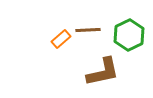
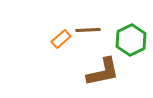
green hexagon: moved 2 px right, 5 px down
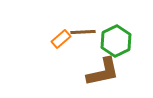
brown line: moved 5 px left, 2 px down
green hexagon: moved 15 px left, 1 px down
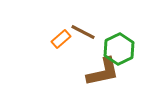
brown line: rotated 30 degrees clockwise
green hexagon: moved 3 px right, 8 px down
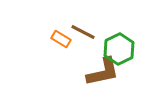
orange rectangle: rotated 72 degrees clockwise
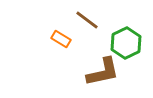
brown line: moved 4 px right, 12 px up; rotated 10 degrees clockwise
green hexagon: moved 7 px right, 6 px up
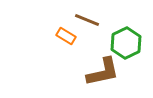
brown line: rotated 15 degrees counterclockwise
orange rectangle: moved 5 px right, 3 px up
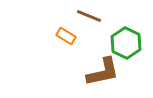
brown line: moved 2 px right, 4 px up
green hexagon: rotated 8 degrees counterclockwise
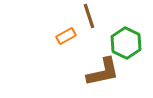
brown line: rotated 50 degrees clockwise
orange rectangle: rotated 60 degrees counterclockwise
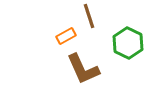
green hexagon: moved 2 px right
brown L-shape: moved 20 px left, 3 px up; rotated 78 degrees clockwise
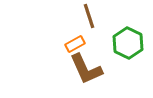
orange rectangle: moved 9 px right, 8 px down
brown L-shape: moved 3 px right
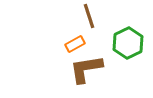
green hexagon: rotated 8 degrees clockwise
brown L-shape: rotated 105 degrees clockwise
